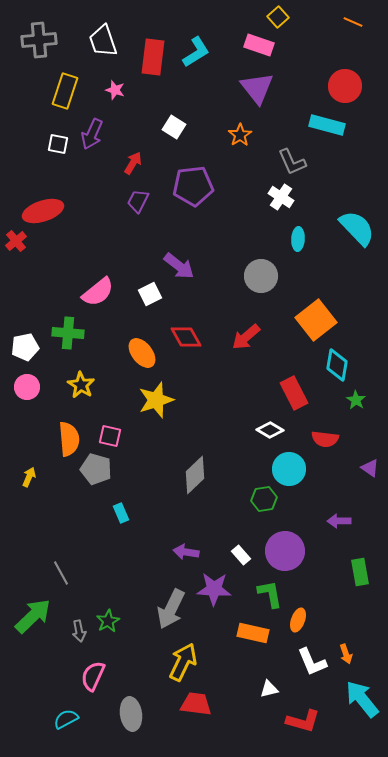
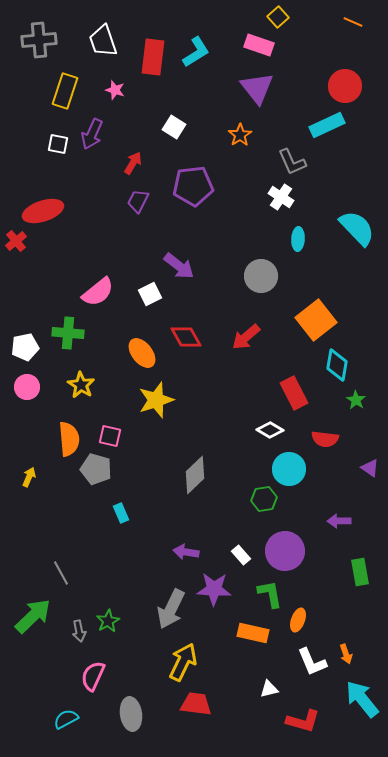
cyan rectangle at (327, 125): rotated 40 degrees counterclockwise
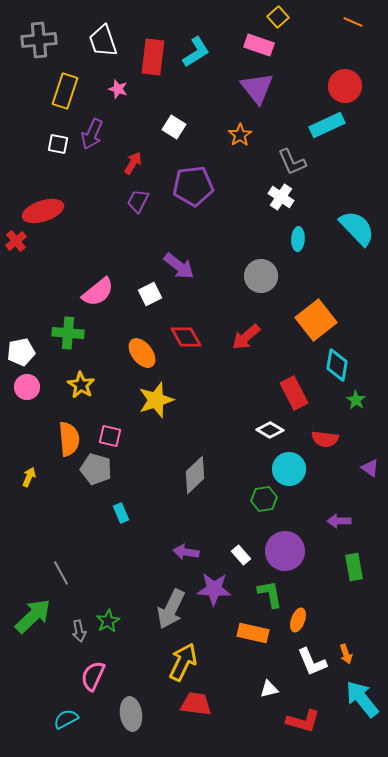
pink star at (115, 90): moved 3 px right, 1 px up
white pentagon at (25, 347): moved 4 px left, 5 px down
green rectangle at (360, 572): moved 6 px left, 5 px up
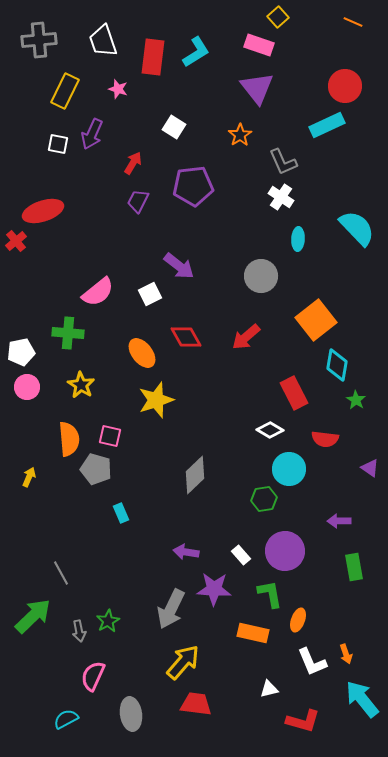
yellow rectangle at (65, 91): rotated 8 degrees clockwise
gray L-shape at (292, 162): moved 9 px left
yellow arrow at (183, 662): rotated 15 degrees clockwise
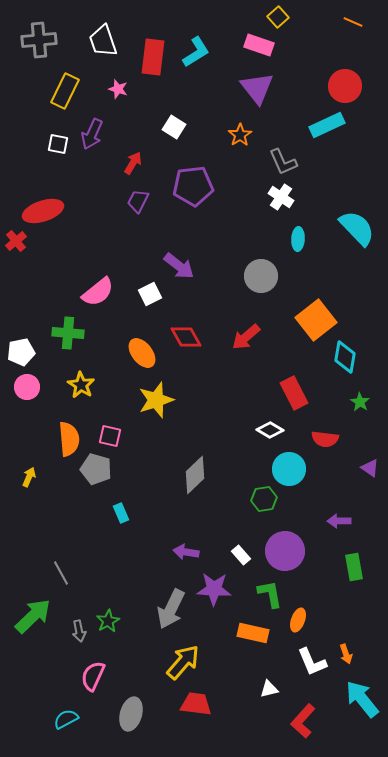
cyan diamond at (337, 365): moved 8 px right, 8 px up
green star at (356, 400): moved 4 px right, 2 px down
gray ellipse at (131, 714): rotated 24 degrees clockwise
red L-shape at (303, 721): rotated 116 degrees clockwise
